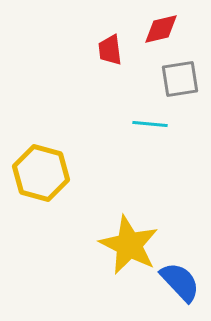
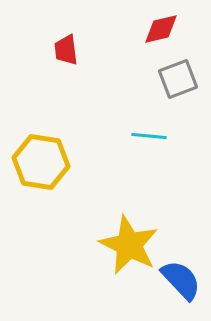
red trapezoid: moved 44 px left
gray square: moved 2 px left; rotated 12 degrees counterclockwise
cyan line: moved 1 px left, 12 px down
yellow hexagon: moved 11 px up; rotated 6 degrees counterclockwise
blue semicircle: moved 1 px right, 2 px up
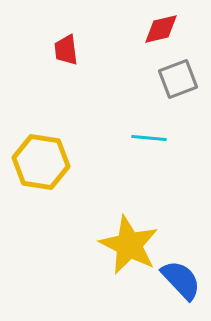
cyan line: moved 2 px down
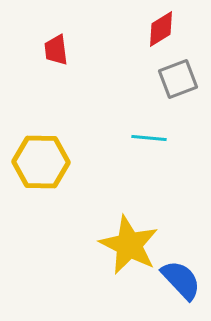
red diamond: rotated 18 degrees counterclockwise
red trapezoid: moved 10 px left
yellow hexagon: rotated 8 degrees counterclockwise
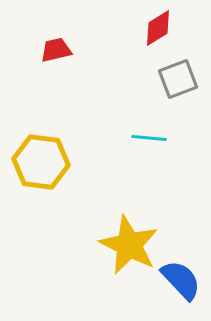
red diamond: moved 3 px left, 1 px up
red trapezoid: rotated 84 degrees clockwise
yellow hexagon: rotated 6 degrees clockwise
